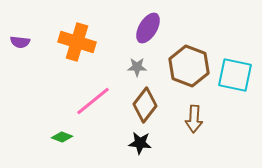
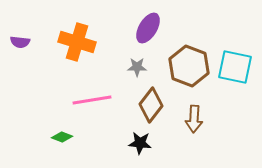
cyan square: moved 8 px up
pink line: moved 1 px left, 1 px up; rotated 30 degrees clockwise
brown diamond: moved 6 px right
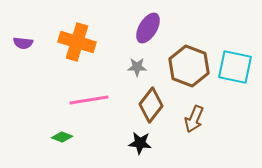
purple semicircle: moved 3 px right, 1 px down
pink line: moved 3 px left
brown arrow: rotated 20 degrees clockwise
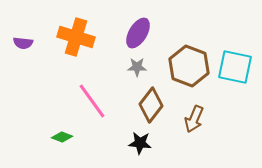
purple ellipse: moved 10 px left, 5 px down
orange cross: moved 1 px left, 5 px up
pink line: moved 3 px right, 1 px down; rotated 63 degrees clockwise
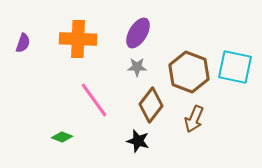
orange cross: moved 2 px right, 2 px down; rotated 15 degrees counterclockwise
purple semicircle: rotated 78 degrees counterclockwise
brown hexagon: moved 6 px down
pink line: moved 2 px right, 1 px up
black star: moved 2 px left, 2 px up; rotated 10 degrees clockwise
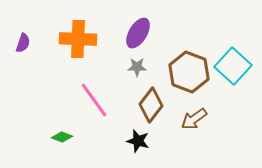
cyan square: moved 2 px left, 1 px up; rotated 30 degrees clockwise
brown arrow: rotated 32 degrees clockwise
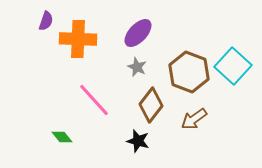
purple ellipse: rotated 12 degrees clockwise
purple semicircle: moved 23 px right, 22 px up
gray star: rotated 24 degrees clockwise
pink line: rotated 6 degrees counterclockwise
green diamond: rotated 30 degrees clockwise
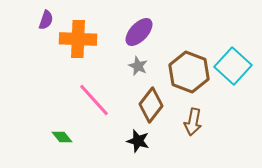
purple semicircle: moved 1 px up
purple ellipse: moved 1 px right, 1 px up
gray star: moved 1 px right, 1 px up
brown arrow: moved 1 px left, 3 px down; rotated 44 degrees counterclockwise
